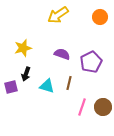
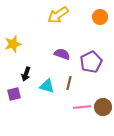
yellow star: moved 10 px left, 4 px up
purple square: moved 3 px right, 7 px down
pink line: rotated 66 degrees clockwise
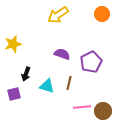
orange circle: moved 2 px right, 3 px up
brown circle: moved 4 px down
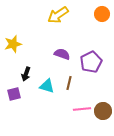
pink line: moved 2 px down
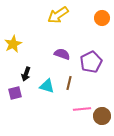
orange circle: moved 4 px down
yellow star: rotated 12 degrees counterclockwise
purple square: moved 1 px right, 1 px up
brown circle: moved 1 px left, 5 px down
